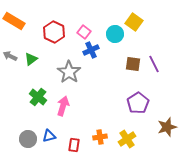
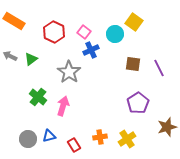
purple line: moved 5 px right, 4 px down
red rectangle: rotated 40 degrees counterclockwise
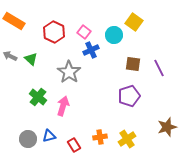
cyan circle: moved 1 px left, 1 px down
green triangle: rotated 40 degrees counterclockwise
purple pentagon: moved 9 px left, 7 px up; rotated 15 degrees clockwise
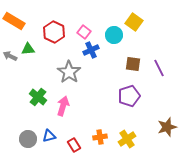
green triangle: moved 3 px left, 10 px up; rotated 48 degrees counterclockwise
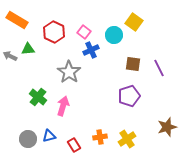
orange rectangle: moved 3 px right, 1 px up
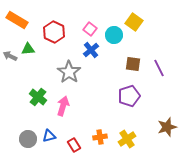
pink square: moved 6 px right, 3 px up
blue cross: rotated 14 degrees counterclockwise
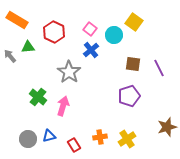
green triangle: moved 2 px up
gray arrow: rotated 24 degrees clockwise
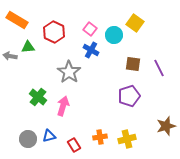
yellow square: moved 1 px right, 1 px down
blue cross: rotated 21 degrees counterclockwise
gray arrow: rotated 40 degrees counterclockwise
brown star: moved 1 px left, 1 px up
yellow cross: rotated 18 degrees clockwise
